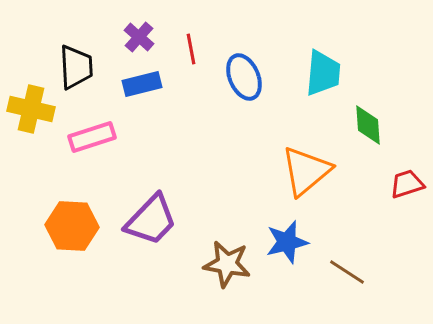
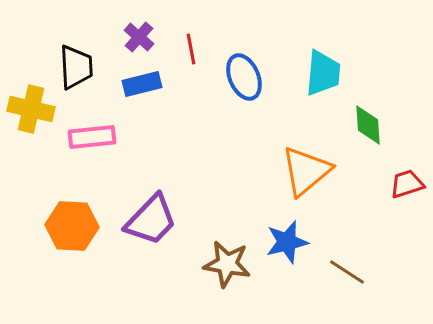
pink rectangle: rotated 12 degrees clockwise
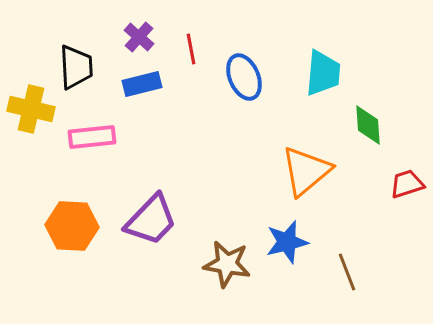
brown line: rotated 36 degrees clockwise
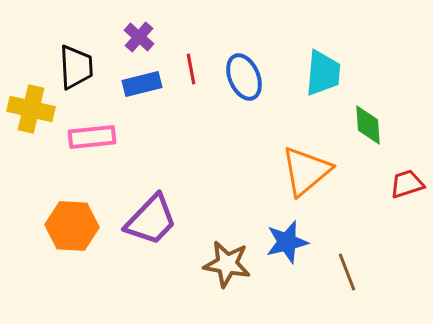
red line: moved 20 px down
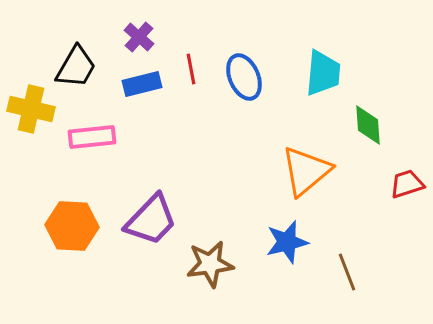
black trapezoid: rotated 33 degrees clockwise
brown star: moved 17 px left; rotated 18 degrees counterclockwise
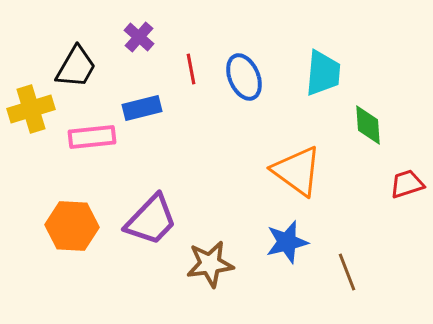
blue rectangle: moved 24 px down
yellow cross: rotated 30 degrees counterclockwise
orange triangle: moved 9 px left; rotated 44 degrees counterclockwise
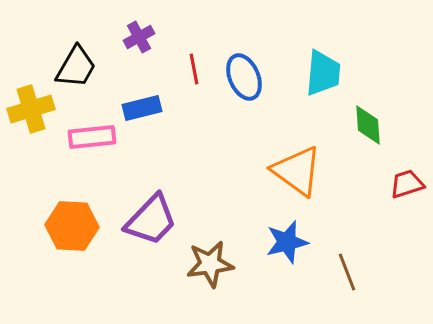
purple cross: rotated 20 degrees clockwise
red line: moved 3 px right
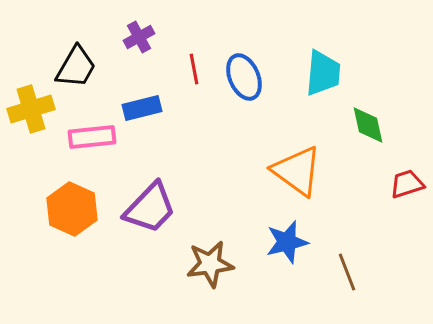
green diamond: rotated 9 degrees counterclockwise
purple trapezoid: moved 1 px left, 12 px up
orange hexagon: moved 17 px up; rotated 21 degrees clockwise
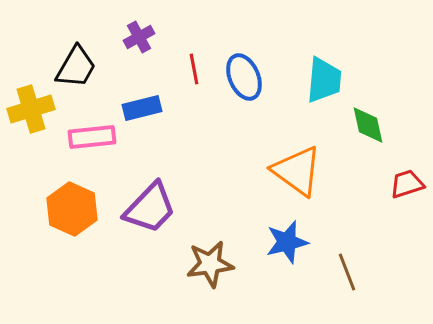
cyan trapezoid: moved 1 px right, 7 px down
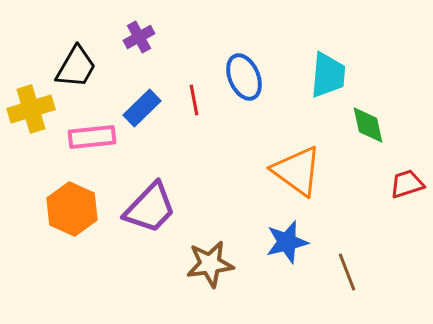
red line: moved 31 px down
cyan trapezoid: moved 4 px right, 5 px up
blue rectangle: rotated 30 degrees counterclockwise
